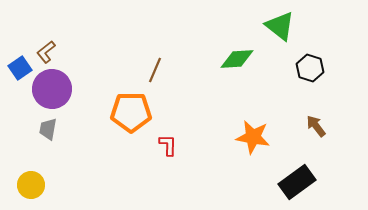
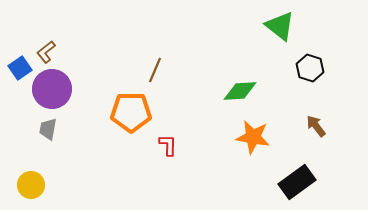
green diamond: moved 3 px right, 32 px down
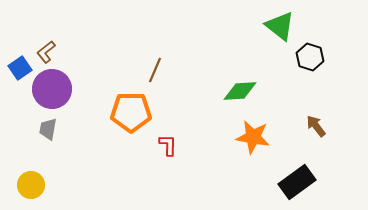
black hexagon: moved 11 px up
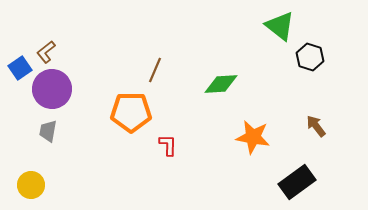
green diamond: moved 19 px left, 7 px up
gray trapezoid: moved 2 px down
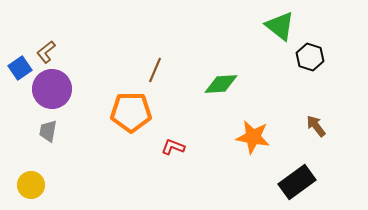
red L-shape: moved 5 px right, 2 px down; rotated 70 degrees counterclockwise
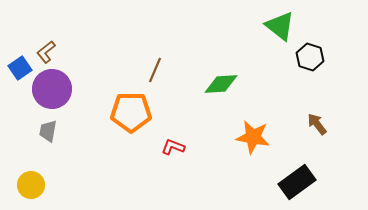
brown arrow: moved 1 px right, 2 px up
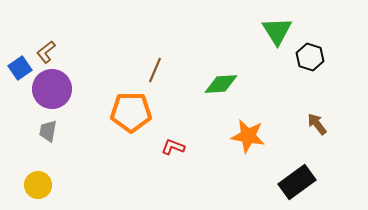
green triangle: moved 3 px left, 5 px down; rotated 20 degrees clockwise
orange star: moved 5 px left, 1 px up
yellow circle: moved 7 px right
